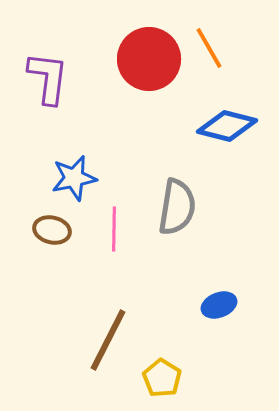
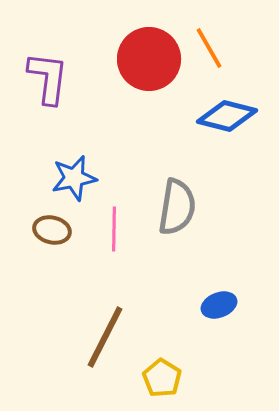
blue diamond: moved 10 px up
brown line: moved 3 px left, 3 px up
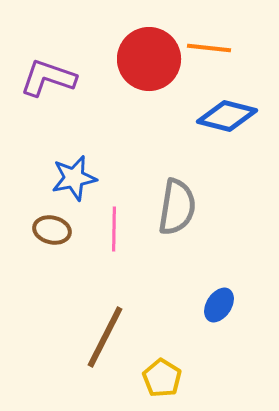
orange line: rotated 54 degrees counterclockwise
purple L-shape: rotated 78 degrees counterclockwise
blue ellipse: rotated 36 degrees counterclockwise
